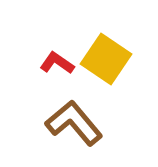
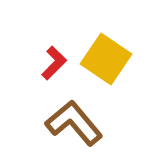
red L-shape: moved 3 px left; rotated 100 degrees clockwise
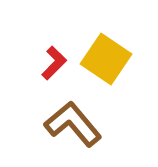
brown L-shape: moved 1 px left, 1 px down
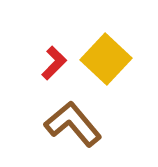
yellow square: rotated 9 degrees clockwise
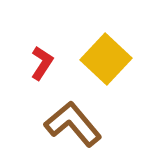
red L-shape: moved 12 px left; rotated 12 degrees counterclockwise
